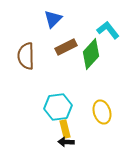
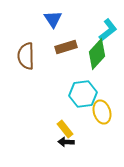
blue triangle: rotated 18 degrees counterclockwise
cyan L-shape: rotated 90 degrees clockwise
brown rectangle: rotated 10 degrees clockwise
green diamond: moved 6 px right
cyan hexagon: moved 25 px right, 13 px up
yellow rectangle: rotated 24 degrees counterclockwise
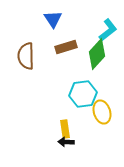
yellow rectangle: rotated 30 degrees clockwise
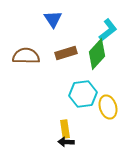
brown rectangle: moved 6 px down
brown semicircle: rotated 92 degrees clockwise
yellow ellipse: moved 6 px right, 5 px up
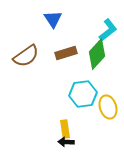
brown semicircle: rotated 144 degrees clockwise
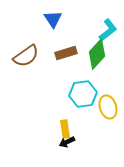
black arrow: moved 1 px right; rotated 28 degrees counterclockwise
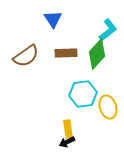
brown rectangle: rotated 15 degrees clockwise
yellow rectangle: moved 3 px right
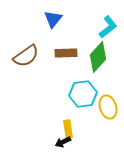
blue triangle: rotated 12 degrees clockwise
cyan L-shape: moved 3 px up
green diamond: moved 1 px right, 3 px down
black arrow: moved 4 px left
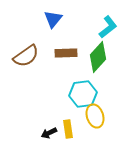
yellow ellipse: moved 13 px left, 9 px down
black arrow: moved 14 px left, 9 px up
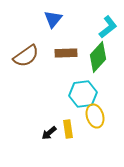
black arrow: rotated 14 degrees counterclockwise
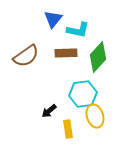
cyan L-shape: moved 30 px left, 3 px down; rotated 50 degrees clockwise
black arrow: moved 22 px up
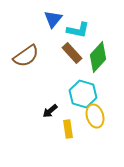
brown rectangle: moved 6 px right; rotated 50 degrees clockwise
cyan hexagon: rotated 24 degrees clockwise
black arrow: moved 1 px right
